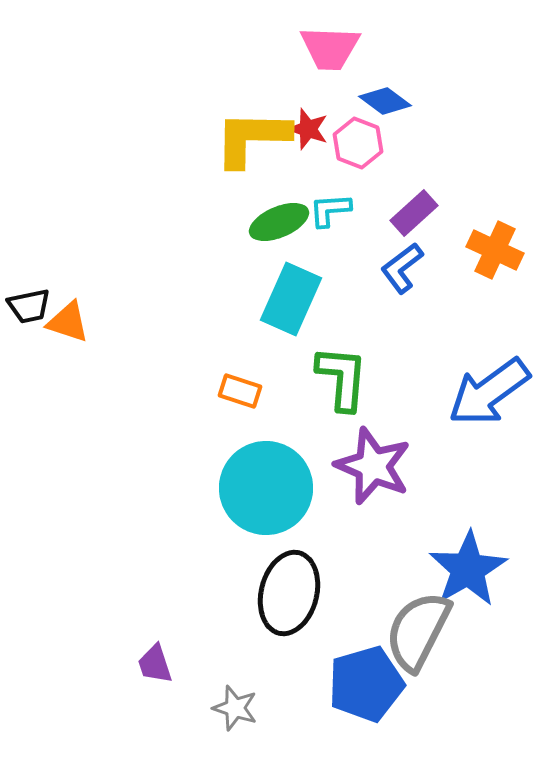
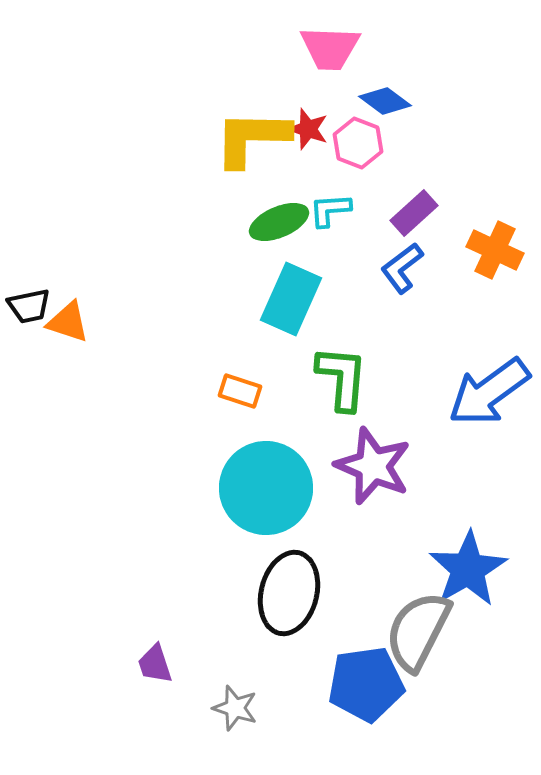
blue pentagon: rotated 8 degrees clockwise
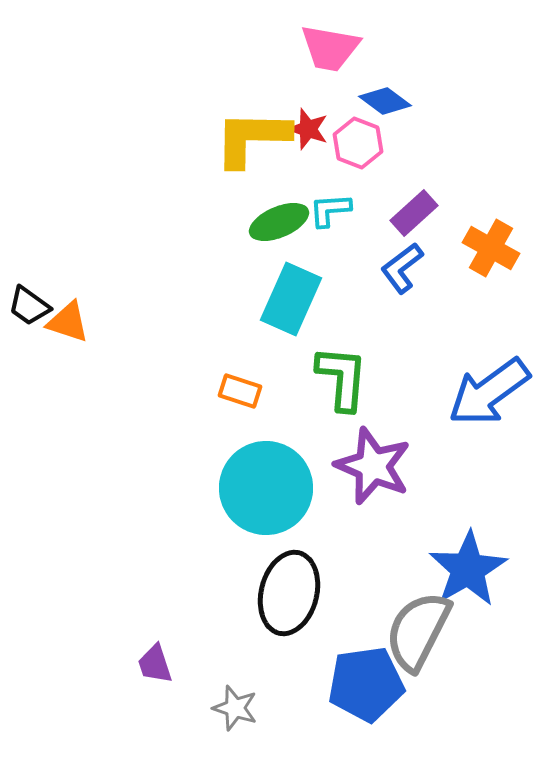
pink trapezoid: rotated 8 degrees clockwise
orange cross: moved 4 px left, 2 px up; rotated 4 degrees clockwise
black trapezoid: rotated 48 degrees clockwise
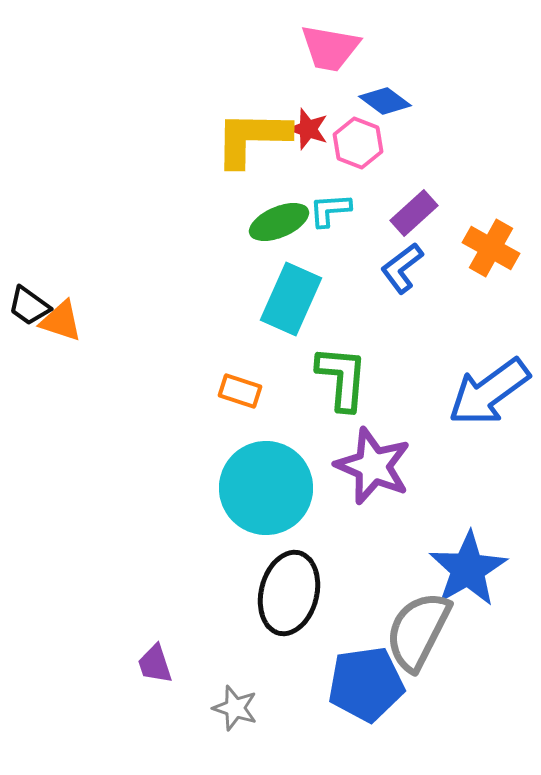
orange triangle: moved 7 px left, 1 px up
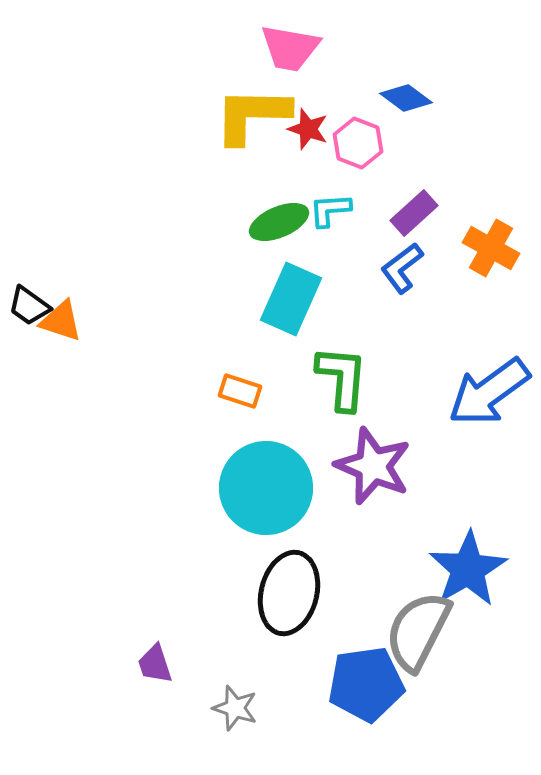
pink trapezoid: moved 40 px left
blue diamond: moved 21 px right, 3 px up
yellow L-shape: moved 23 px up
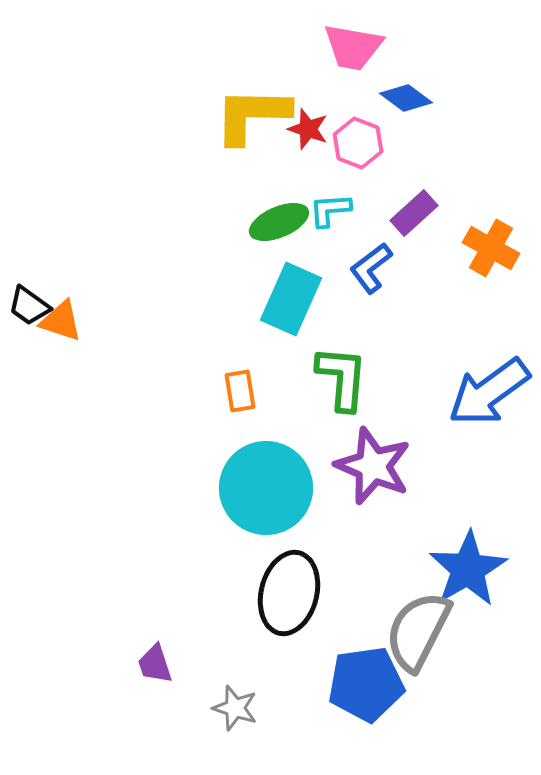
pink trapezoid: moved 63 px right, 1 px up
blue L-shape: moved 31 px left
orange rectangle: rotated 63 degrees clockwise
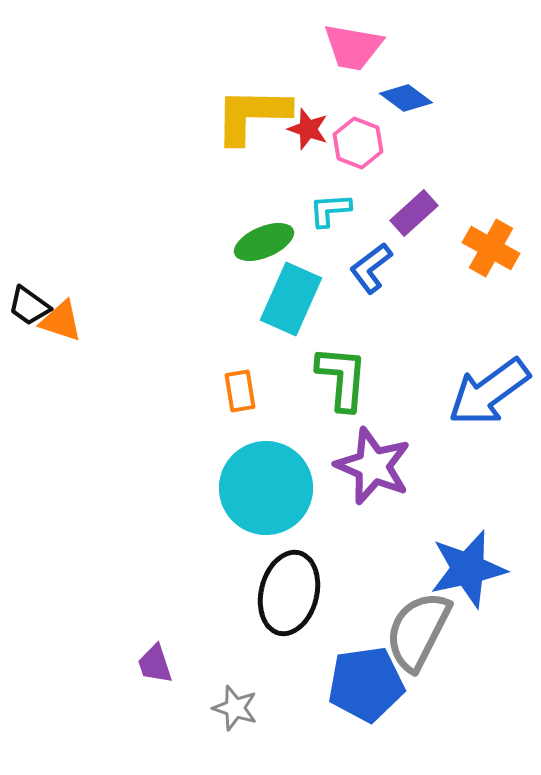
green ellipse: moved 15 px left, 20 px down
blue star: rotated 18 degrees clockwise
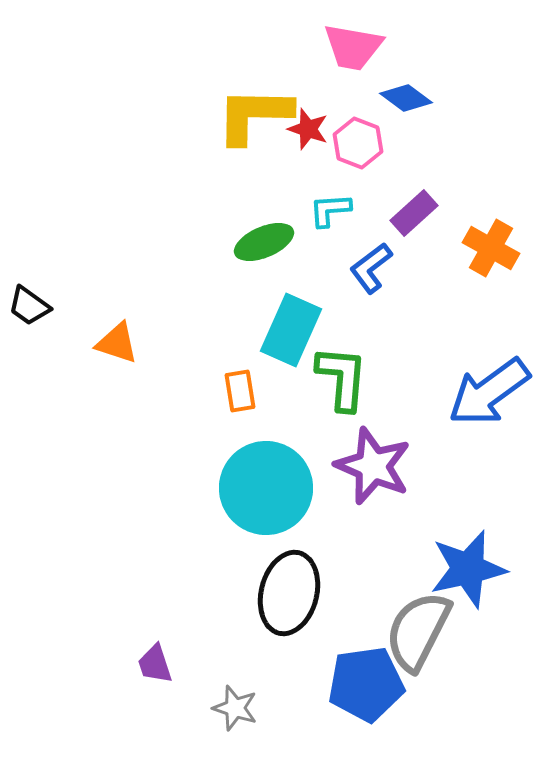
yellow L-shape: moved 2 px right
cyan rectangle: moved 31 px down
orange triangle: moved 56 px right, 22 px down
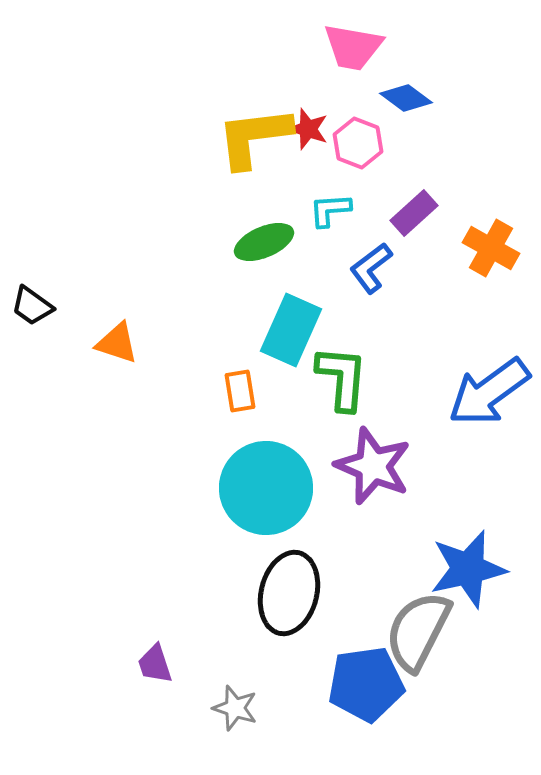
yellow L-shape: moved 22 px down; rotated 8 degrees counterclockwise
black trapezoid: moved 3 px right
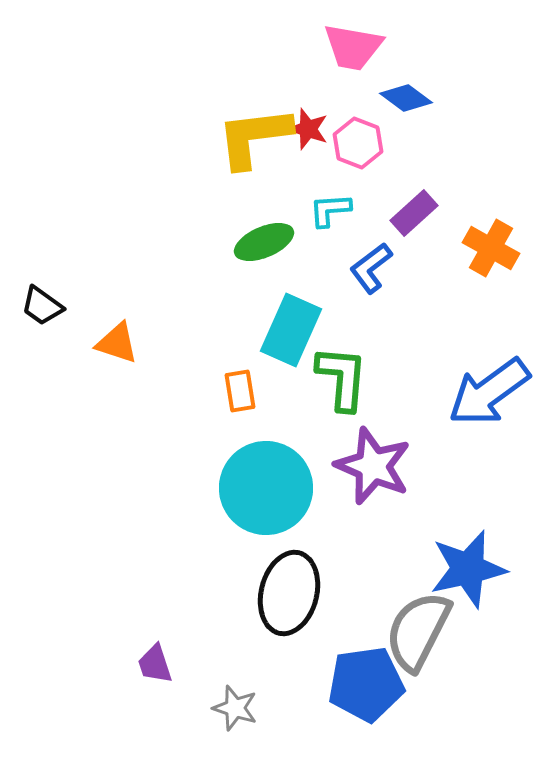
black trapezoid: moved 10 px right
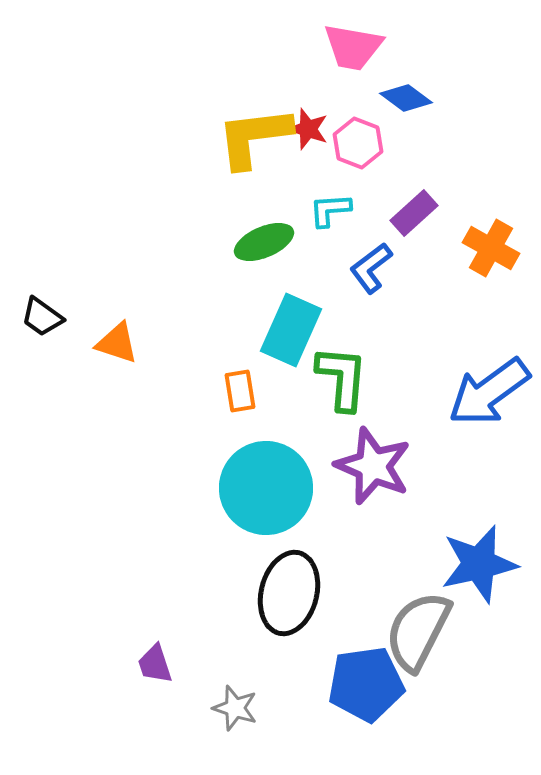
black trapezoid: moved 11 px down
blue star: moved 11 px right, 5 px up
